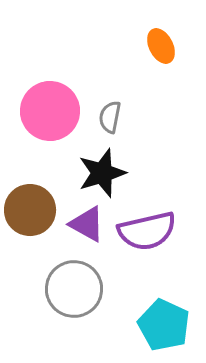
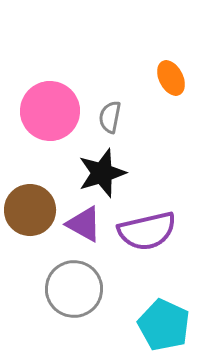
orange ellipse: moved 10 px right, 32 px down
purple triangle: moved 3 px left
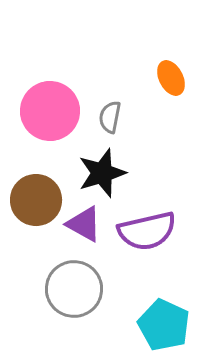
brown circle: moved 6 px right, 10 px up
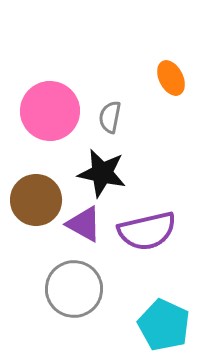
black star: rotated 30 degrees clockwise
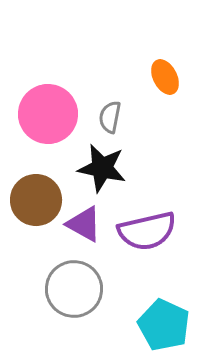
orange ellipse: moved 6 px left, 1 px up
pink circle: moved 2 px left, 3 px down
black star: moved 5 px up
